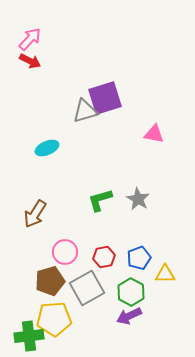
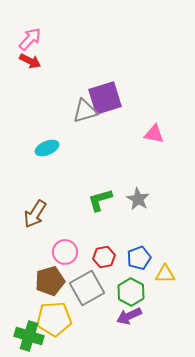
green cross: rotated 24 degrees clockwise
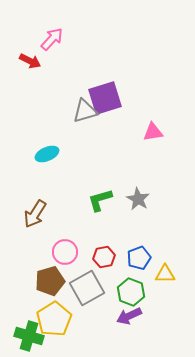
pink arrow: moved 22 px right
pink triangle: moved 1 px left, 2 px up; rotated 20 degrees counterclockwise
cyan ellipse: moved 6 px down
green hexagon: rotated 8 degrees counterclockwise
yellow pentagon: rotated 28 degrees counterclockwise
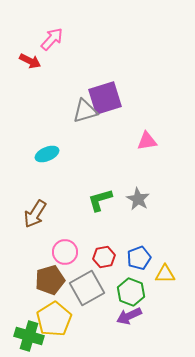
pink triangle: moved 6 px left, 9 px down
brown pentagon: moved 1 px up
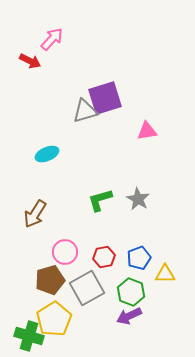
pink triangle: moved 10 px up
